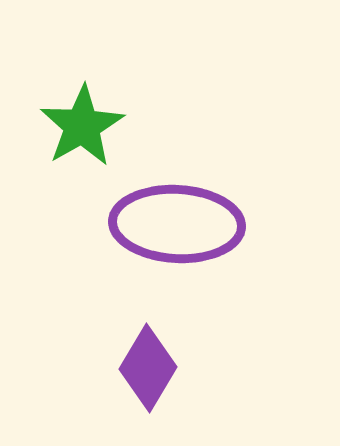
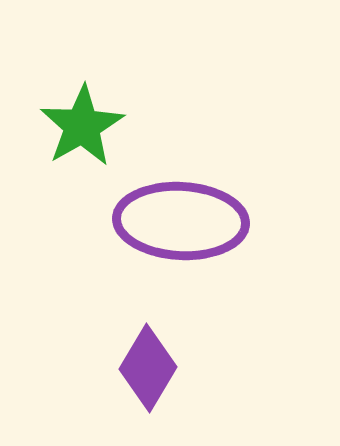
purple ellipse: moved 4 px right, 3 px up
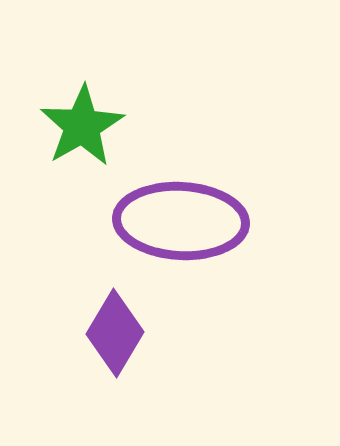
purple diamond: moved 33 px left, 35 px up
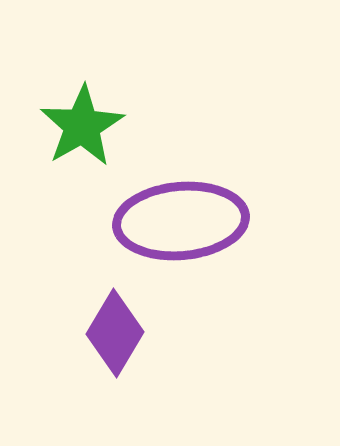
purple ellipse: rotated 8 degrees counterclockwise
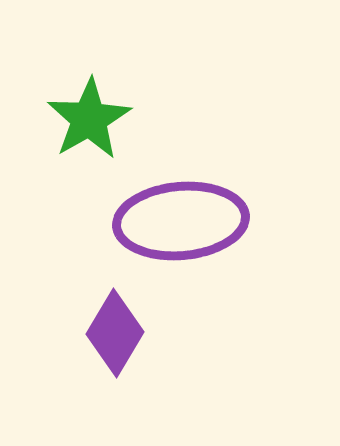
green star: moved 7 px right, 7 px up
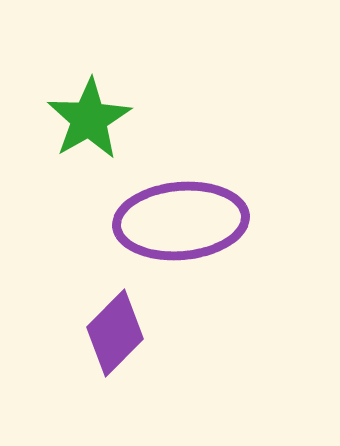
purple diamond: rotated 14 degrees clockwise
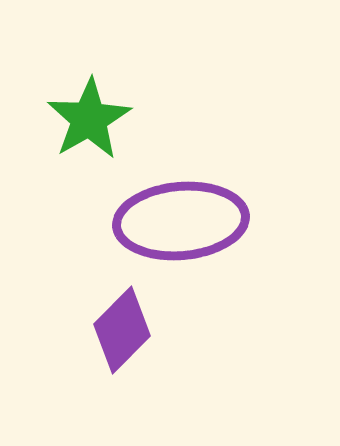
purple diamond: moved 7 px right, 3 px up
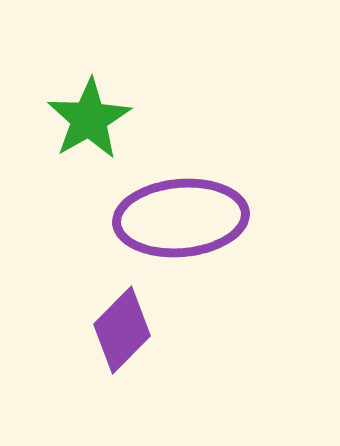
purple ellipse: moved 3 px up
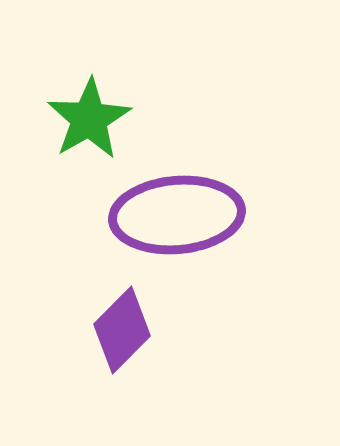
purple ellipse: moved 4 px left, 3 px up
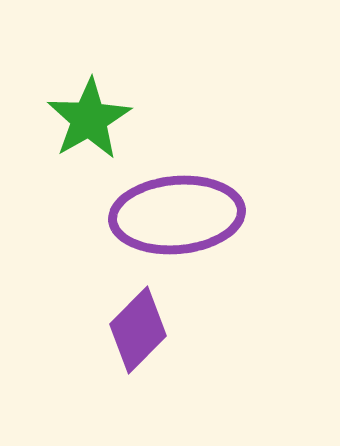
purple diamond: moved 16 px right
